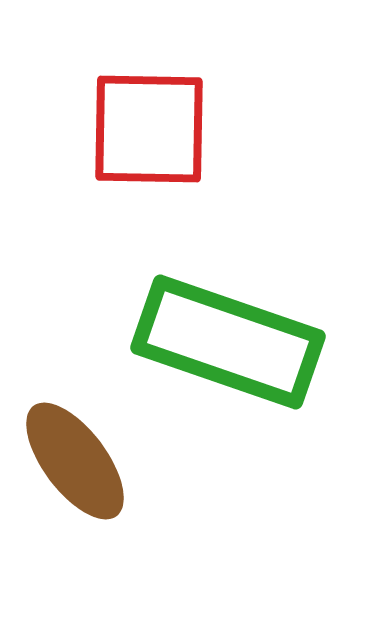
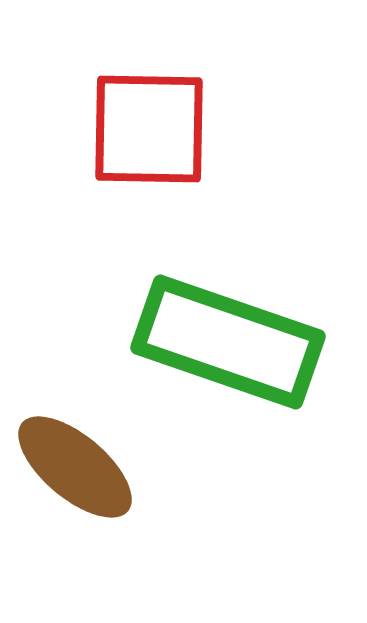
brown ellipse: moved 6 px down; rotated 13 degrees counterclockwise
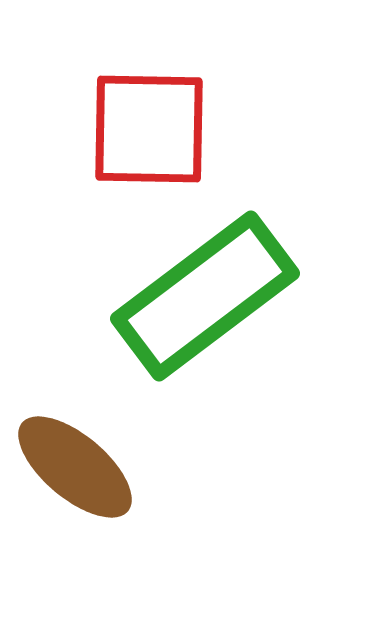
green rectangle: moved 23 px left, 46 px up; rotated 56 degrees counterclockwise
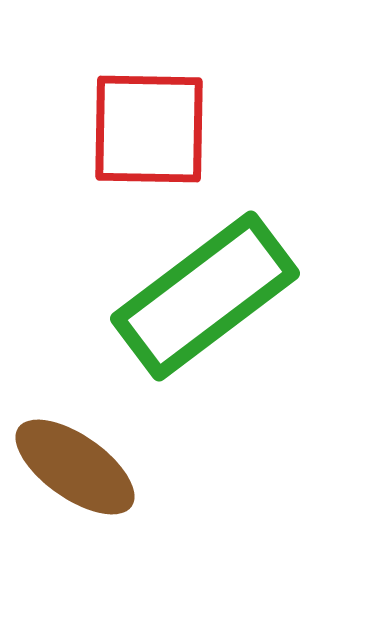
brown ellipse: rotated 5 degrees counterclockwise
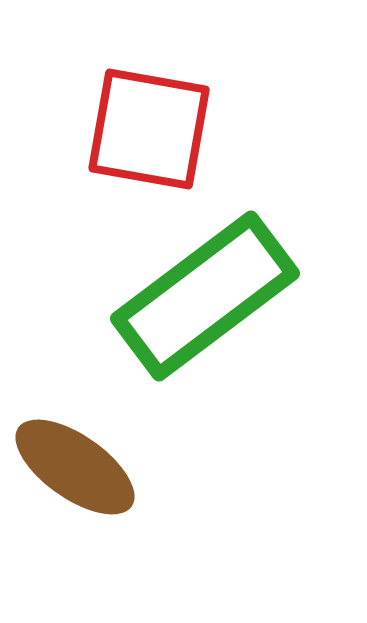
red square: rotated 9 degrees clockwise
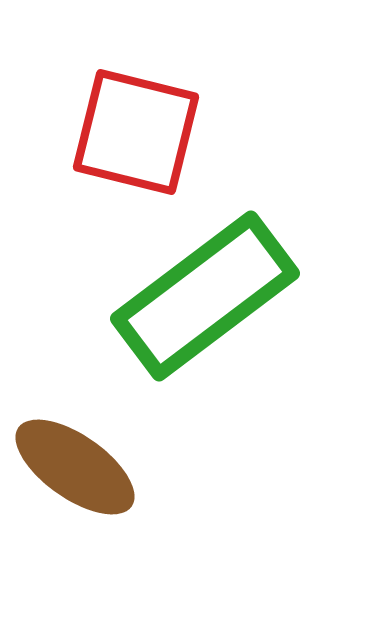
red square: moved 13 px left, 3 px down; rotated 4 degrees clockwise
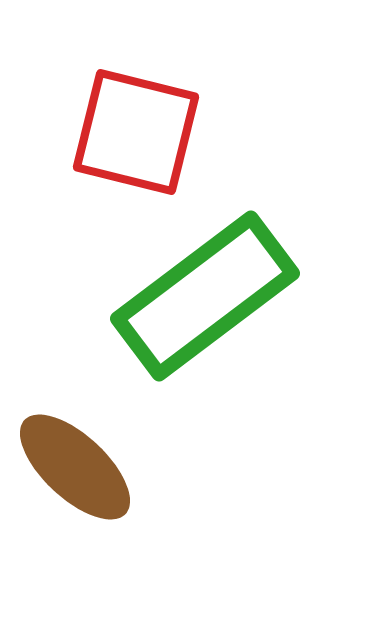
brown ellipse: rotated 8 degrees clockwise
